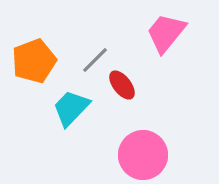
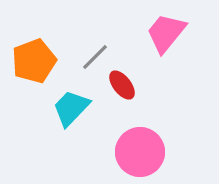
gray line: moved 3 px up
pink circle: moved 3 px left, 3 px up
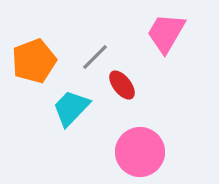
pink trapezoid: rotated 9 degrees counterclockwise
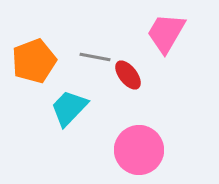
gray line: rotated 56 degrees clockwise
red ellipse: moved 6 px right, 10 px up
cyan trapezoid: moved 2 px left
pink circle: moved 1 px left, 2 px up
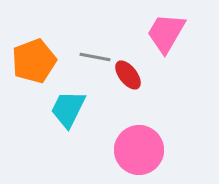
cyan trapezoid: moved 1 px left, 1 px down; rotated 18 degrees counterclockwise
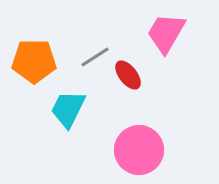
gray line: rotated 44 degrees counterclockwise
orange pentagon: rotated 21 degrees clockwise
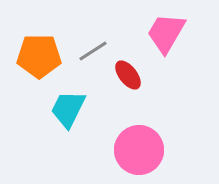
gray line: moved 2 px left, 6 px up
orange pentagon: moved 5 px right, 5 px up
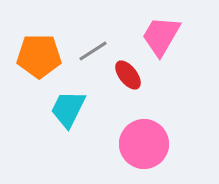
pink trapezoid: moved 5 px left, 3 px down
pink circle: moved 5 px right, 6 px up
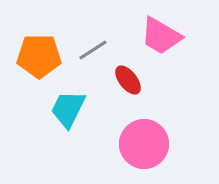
pink trapezoid: rotated 90 degrees counterclockwise
gray line: moved 1 px up
red ellipse: moved 5 px down
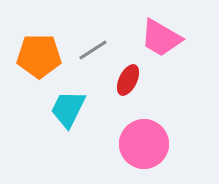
pink trapezoid: moved 2 px down
red ellipse: rotated 64 degrees clockwise
